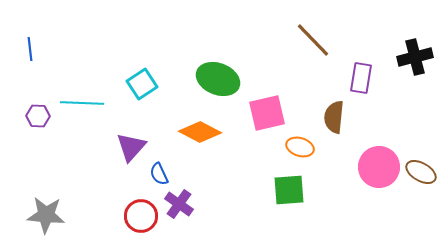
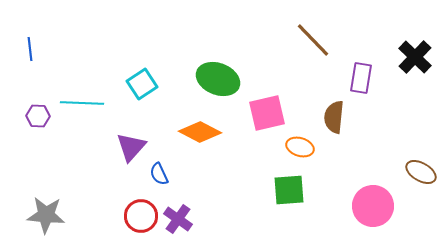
black cross: rotated 32 degrees counterclockwise
pink circle: moved 6 px left, 39 px down
purple cross: moved 1 px left, 15 px down
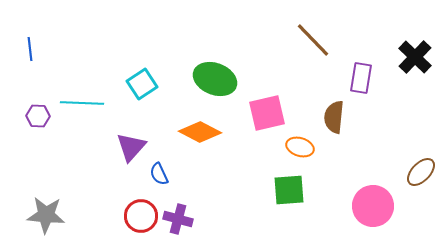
green ellipse: moved 3 px left
brown ellipse: rotated 76 degrees counterclockwise
purple cross: rotated 20 degrees counterclockwise
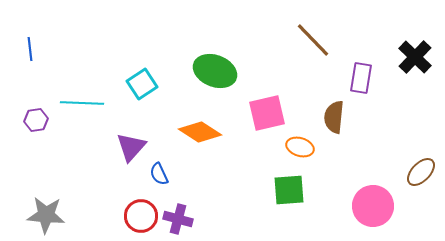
green ellipse: moved 8 px up
purple hexagon: moved 2 px left, 4 px down; rotated 10 degrees counterclockwise
orange diamond: rotated 6 degrees clockwise
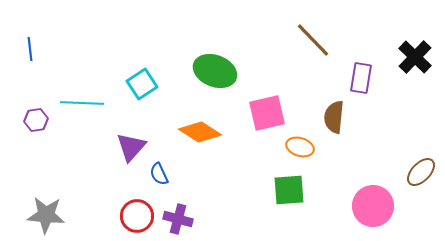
red circle: moved 4 px left
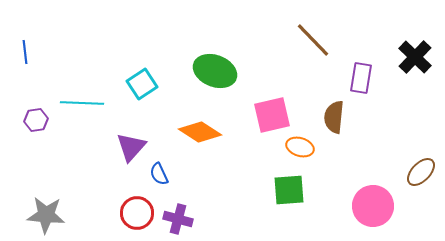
blue line: moved 5 px left, 3 px down
pink square: moved 5 px right, 2 px down
red circle: moved 3 px up
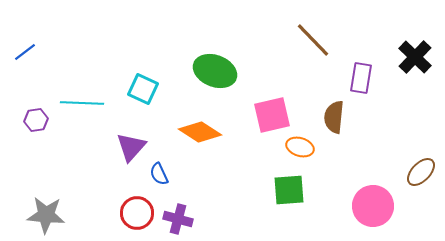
blue line: rotated 60 degrees clockwise
cyan square: moved 1 px right, 5 px down; rotated 32 degrees counterclockwise
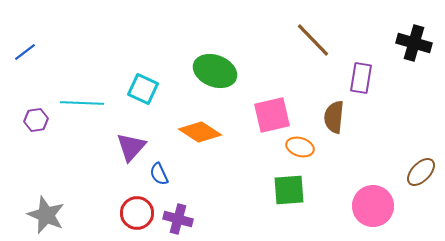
black cross: moved 1 px left, 14 px up; rotated 28 degrees counterclockwise
gray star: rotated 18 degrees clockwise
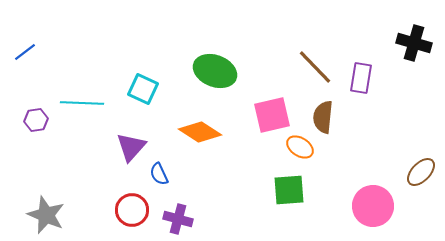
brown line: moved 2 px right, 27 px down
brown semicircle: moved 11 px left
orange ellipse: rotated 16 degrees clockwise
red circle: moved 5 px left, 3 px up
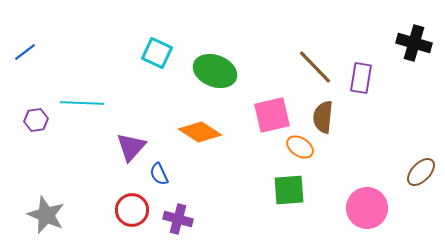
cyan square: moved 14 px right, 36 px up
pink circle: moved 6 px left, 2 px down
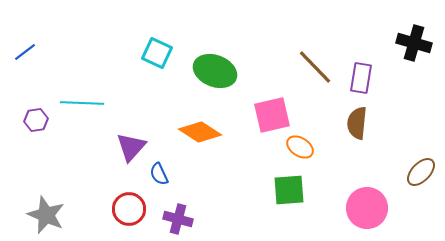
brown semicircle: moved 34 px right, 6 px down
red circle: moved 3 px left, 1 px up
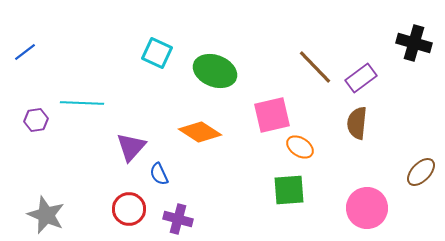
purple rectangle: rotated 44 degrees clockwise
